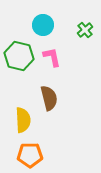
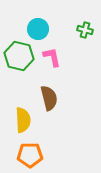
cyan circle: moved 5 px left, 4 px down
green cross: rotated 35 degrees counterclockwise
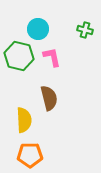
yellow semicircle: moved 1 px right
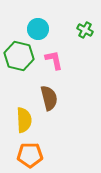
green cross: rotated 14 degrees clockwise
pink L-shape: moved 2 px right, 3 px down
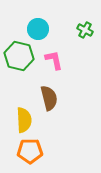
orange pentagon: moved 4 px up
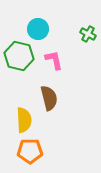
green cross: moved 3 px right, 4 px down
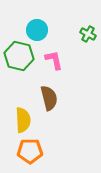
cyan circle: moved 1 px left, 1 px down
yellow semicircle: moved 1 px left
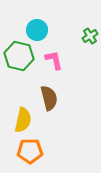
green cross: moved 2 px right, 2 px down; rotated 28 degrees clockwise
yellow semicircle: rotated 15 degrees clockwise
